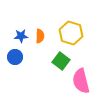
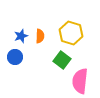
blue star: rotated 16 degrees counterclockwise
green square: moved 1 px right, 1 px up
pink semicircle: moved 1 px left; rotated 20 degrees clockwise
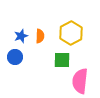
yellow hexagon: rotated 15 degrees clockwise
green square: rotated 36 degrees counterclockwise
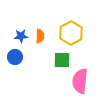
blue star: rotated 16 degrees clockwise
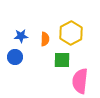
orange semicircle: moved 5 px right, 3 px down
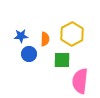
yellow hexagon: moved 1 px right, 1 px down
blue circle: moved 14 px right, 3 px up
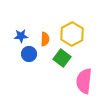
green square: moved 2 px up; rotated 36 degrees clockwise
pink semicircle: moved 4 px right
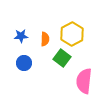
blue circle: moved 5 px left, 9 px down
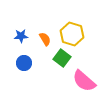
yellow hexagon: rotated 15 degrees counterclockwise
orange semicircle: rotated 32 degrees counterclockwise
pink semicircle: rotated 55 degrees counterclockwise
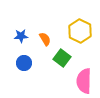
yellow hexagon: moved 8 px right, 3 px up; rotated 10 degrees clockwise
pink semicircle: rotated 50 degrees clockwise
